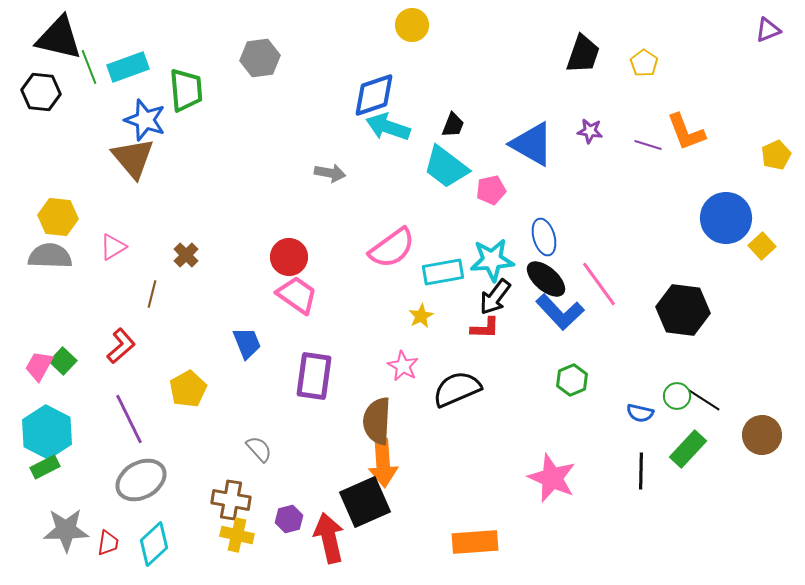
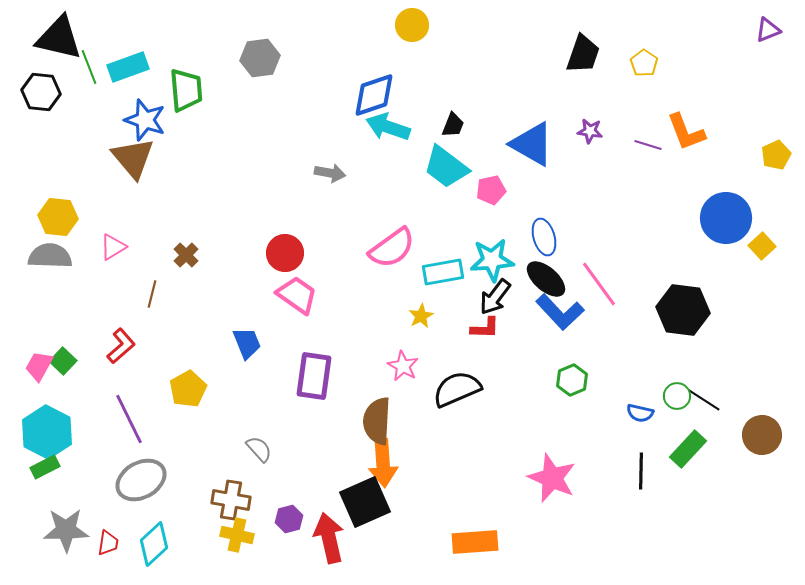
red circle at (289, 257): moved 4 px left, 4 px up
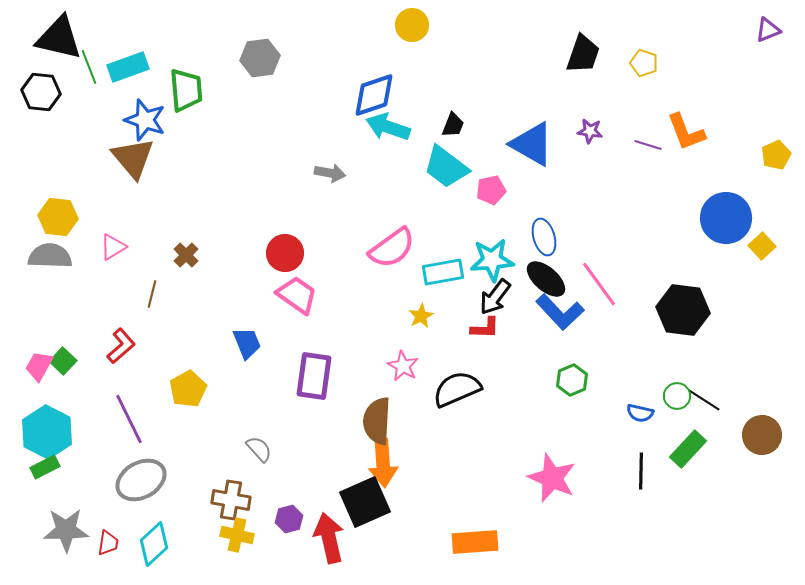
yellow pentagon at (644, 63): rotated 16 degrees counterclockwise
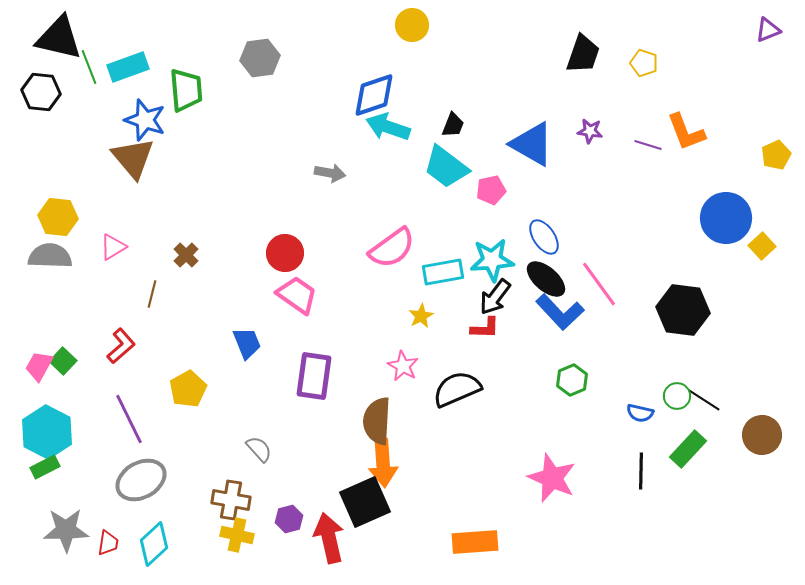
blue ellipse at (544, 237): rotated 18 degrees counterclockwise
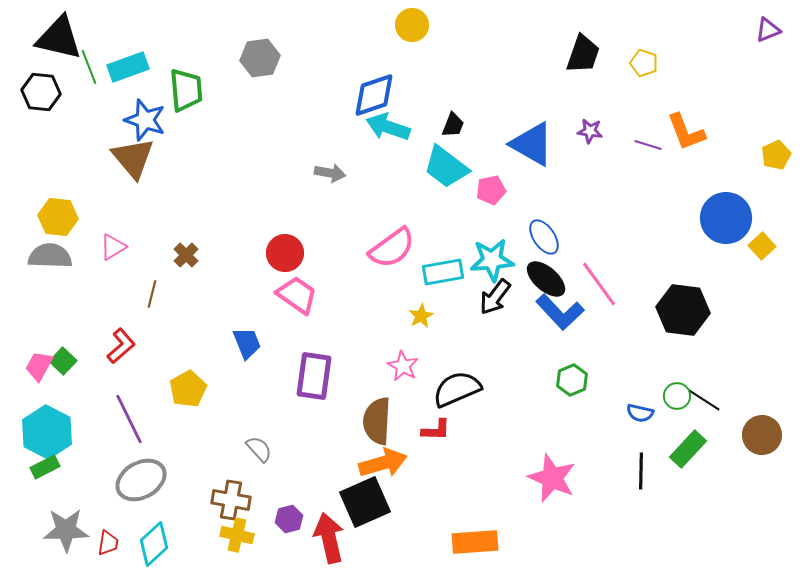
red L-shape at (485, 328): moved 49 px left, 102 px down
orange arrow at (383, 463): rotated 102 degrees counterclockwise
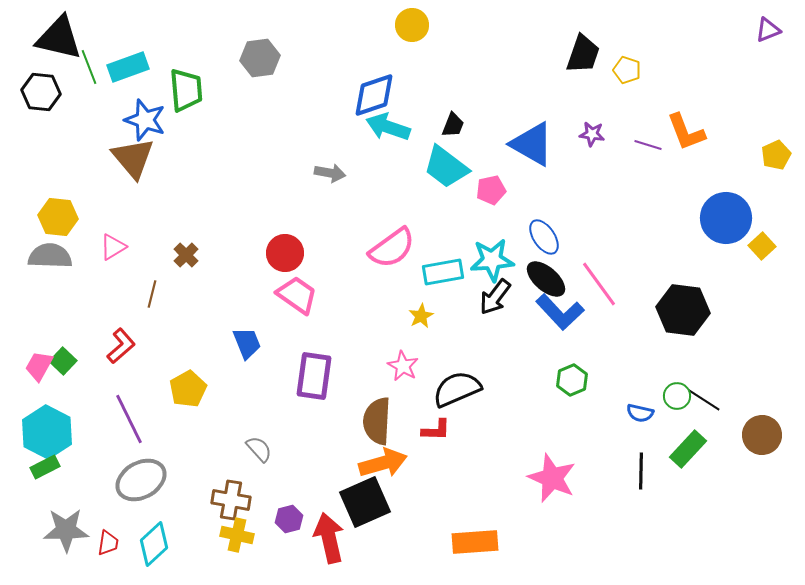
yellow pentagon at (644, 63): moved 17 px left, 7 px down
purple star at (590, 131): moved 2 px right, 3 px down
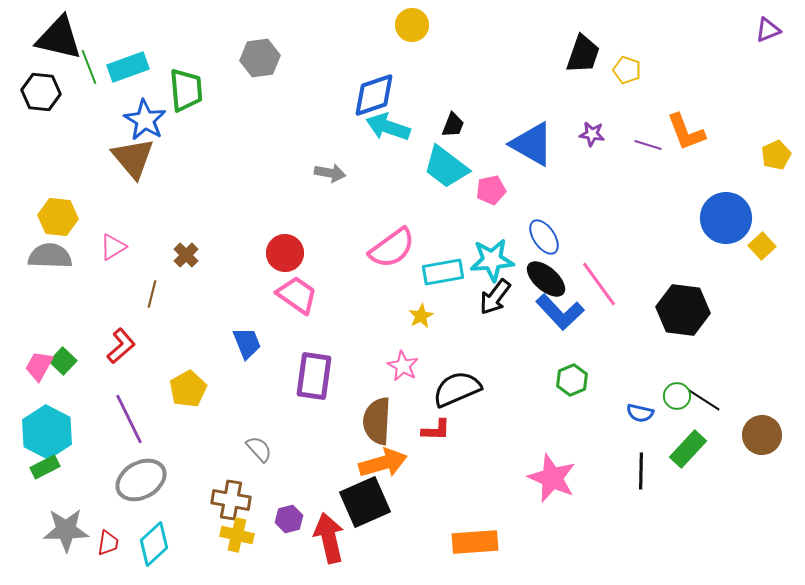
blue star at (145, 120): rotated 12 degrees clockwise
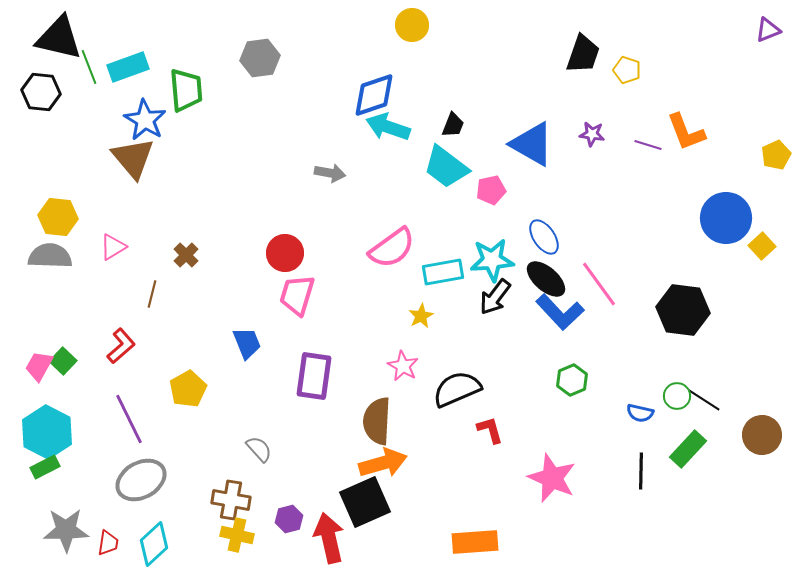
pink trapezoid at (297, 295): rotated 108 degrees counterclockwise
red L-shape at (436, 430): moved 54 px right; rotated 108 degrees counterclockwise
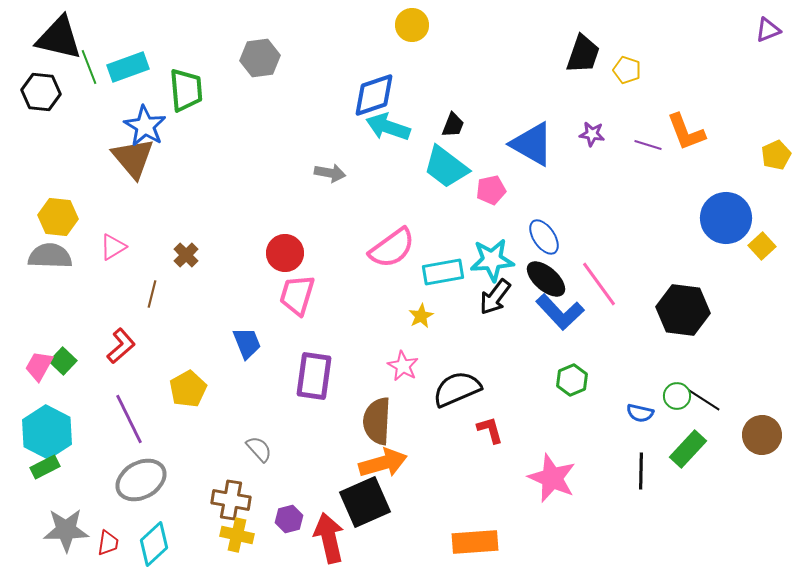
blue star at (145, 120): moved 6 px down
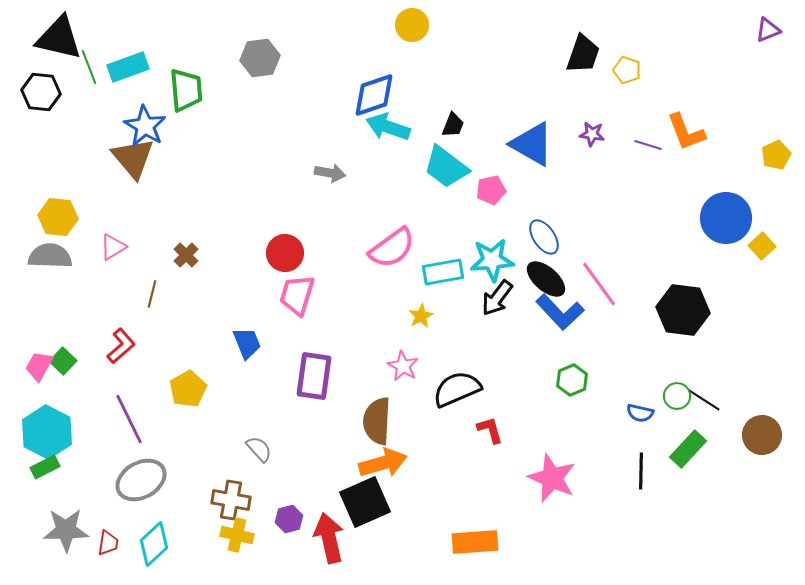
black arrow at (495, 297): moved 2 px right, 1 px down
